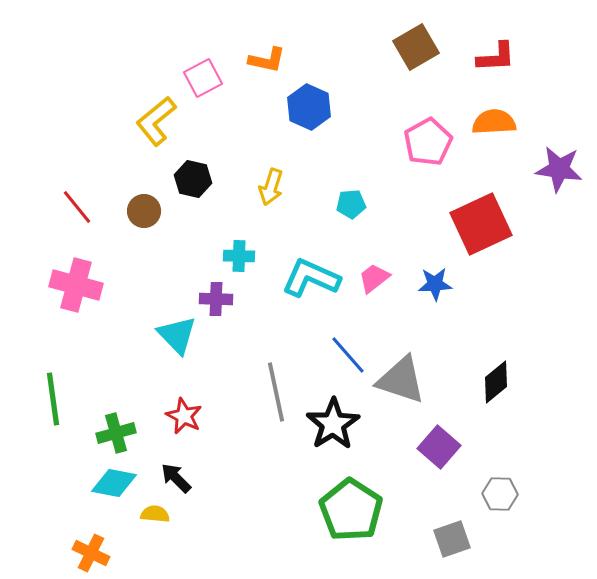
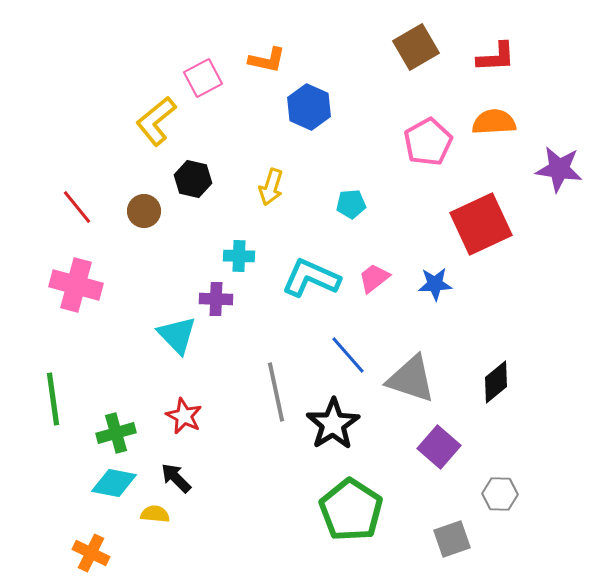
gray triangle: moved 10 px right, 1 px up
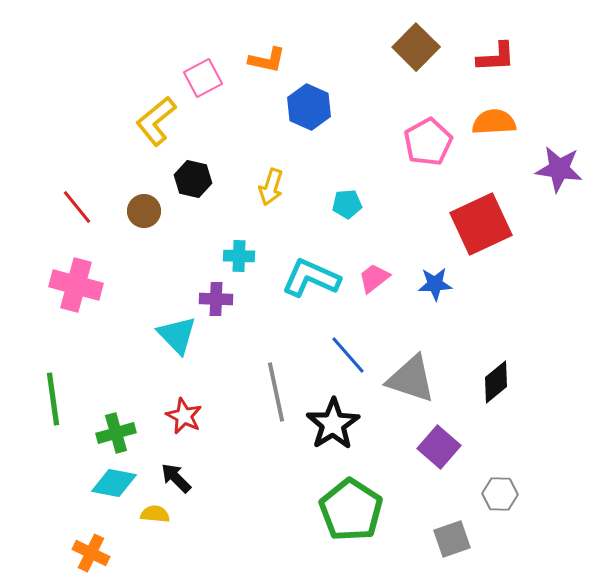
brown square: rotated 15 degrees counterclockwise
cyan pentagon: moved 4 px left
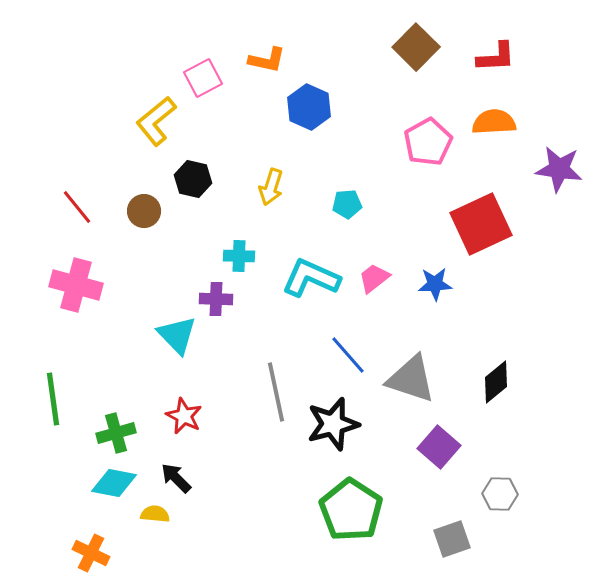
black star: rotated 18 degrees clockwise
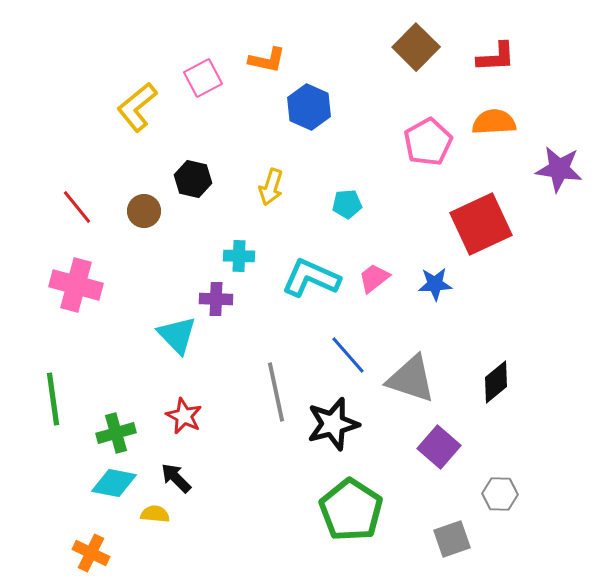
yellow L-shape: moved 19 px left, 14 px up
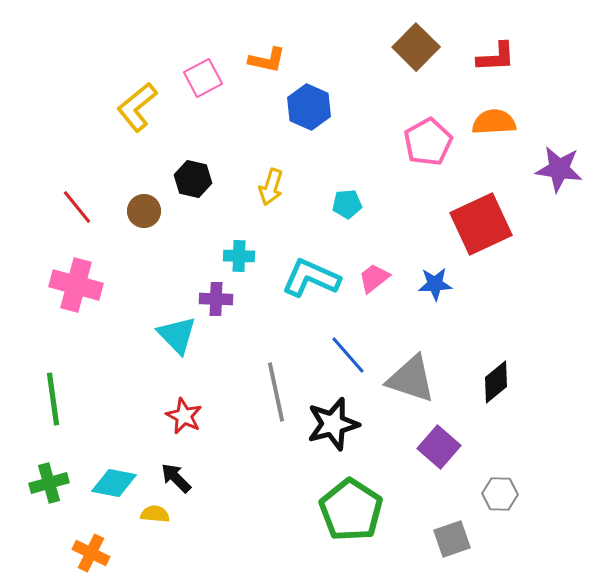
green cross: moved 67 px left, 50 px down
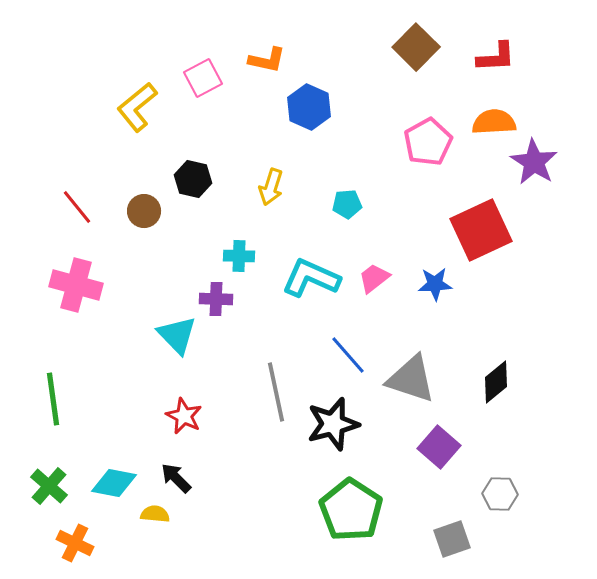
purple star: moved 25 px left, 7 px up; rotated 24 degrees clockwise
red square: moved 6 px down
green cross: moved 3 px down; rotated 33 degrees counterclockwise
orange cross: moved 16 px left, 10 px up
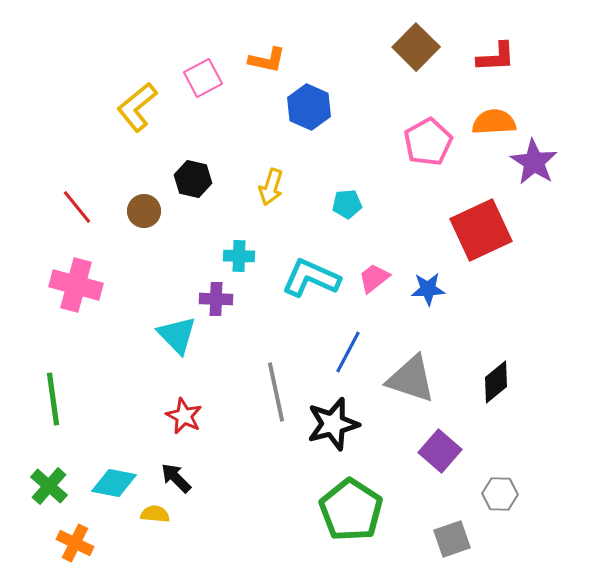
blue star: moved 7 px left, 5 px down
blue line: moved 3 px up; rotated 69 degrees clockwise
purple square: moved 1 px right, 4 px down
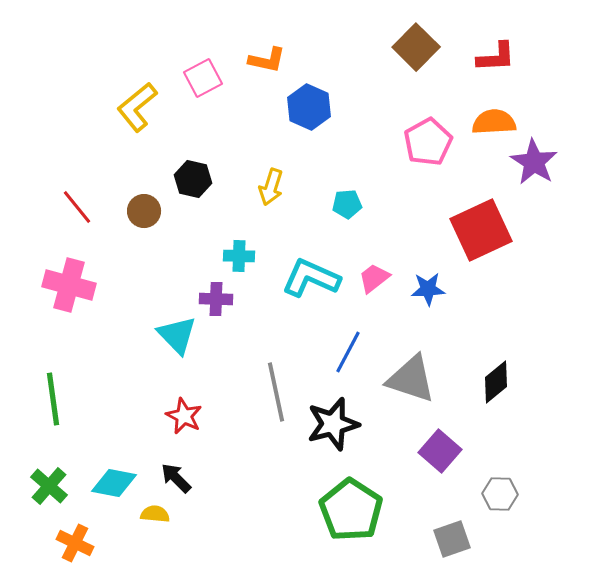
pink cross: moved 7 px left
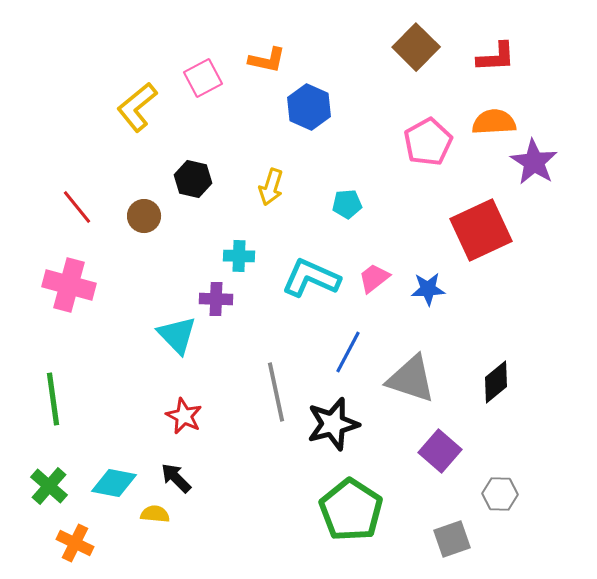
brown circle: moved 5 px down
